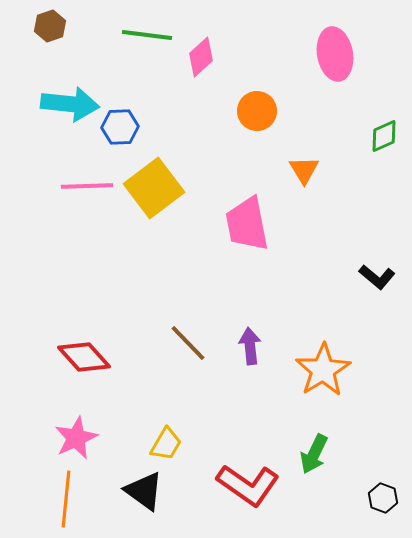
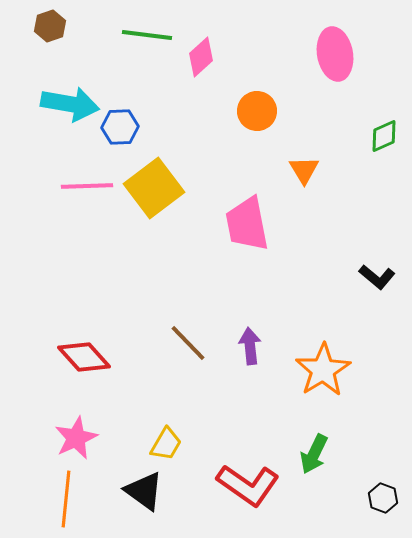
cyan arrow: rotated 4 degrees clockwise
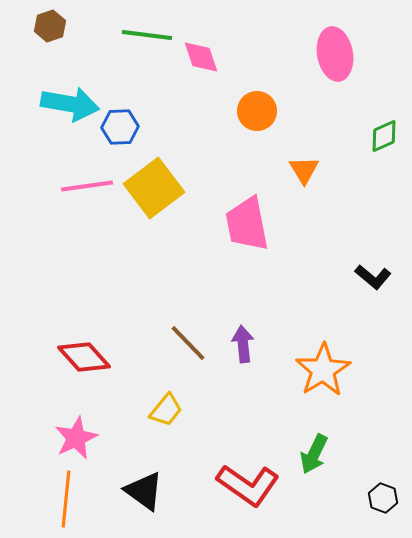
pink diamond: rotated 66 degrees counterclockwise
pink line: rotated 6 degrees counterclockwise
black L-shape: moved 4 px left
purple arrow: moved 7 px left, 2 px up
yellow trapezoid: moved 34 px up; rotated 9 degrees clockwise
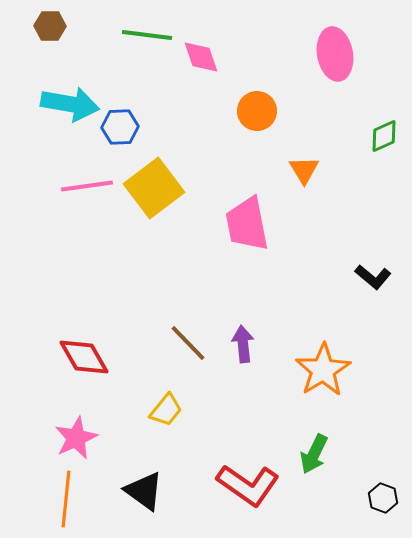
brown hexagon: rotated 20 degrees clockwise
red diamond: rotated 12 degrees clockwise
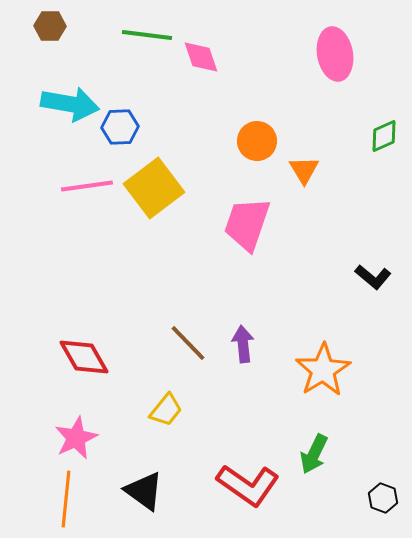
orange circle: moved 30 px down
pink trapezoid: rotated 30 degrees clockwise
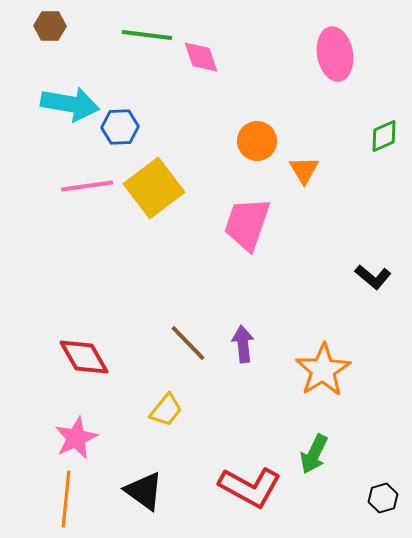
red L-shape: moved 2 px right, 2 px down; rotated 6 degrees counterclockwise
black hexagon: rotated 24 degrees clockwise
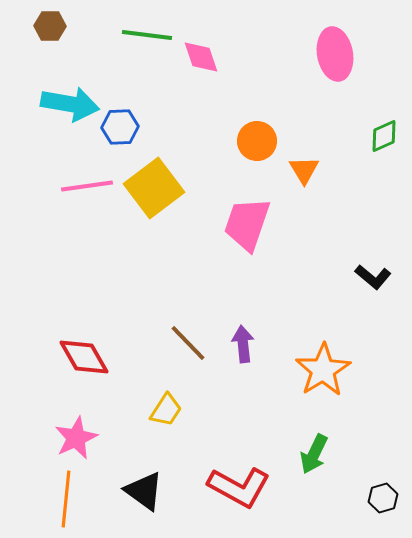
yellow trapezoid: rotated 6 degrees counterclockwise
red L-shape: moved 11 px left
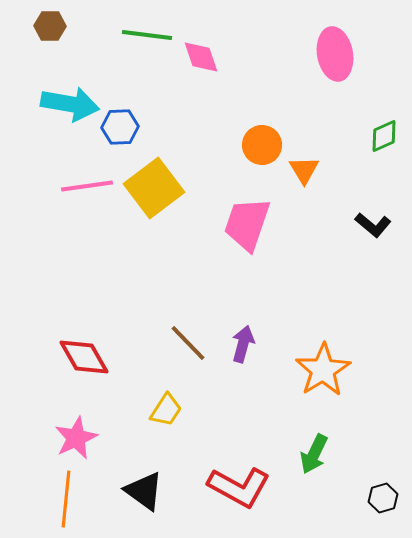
orange circle: moved 5 px right, 4 px down
black L-shape: moved 52 px up
purple arrow: rotated 21 degrees clockwise
